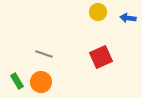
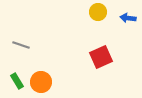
gray line: moved 23 px left, 9 px up
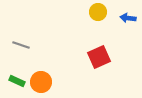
red square: moved 2 px left
green rectangle: rotated 35 degrees counterclockwise
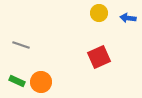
yellow circle: moved 1 px right, 1 px down
